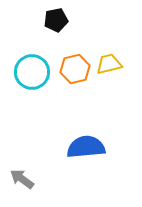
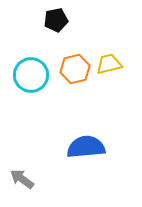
cyan circle: moved 1 px left, 3 px down
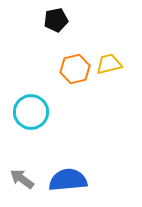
cyan circle: moved 37 px down
blue semicircle: moved 18 px left, 33 px down
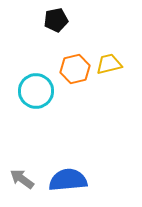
cyan circle: moved 5 px right, 21 px up
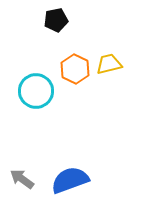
orange hexagon: rotated 20 degrees counterclockwise
blue semicircle: moved 2 px right; rotated 15 degrees counterclockwise
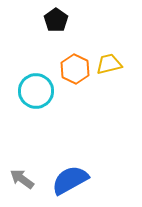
black pentagon: rotated 25 degrees counterclockwise
blue semicircle: rotated 9 degrees counterclockwise
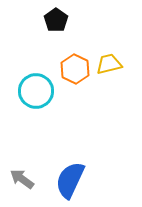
blue semicircle: rotated 36 degrees counterclockwise
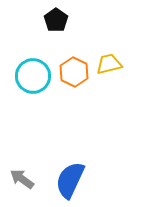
orange hexagon: moved 1 px left, 3 px down
cyan circle: moved 3 px left, 15 px up
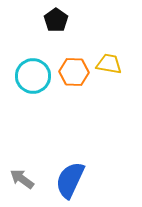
yellow trapezoid: rotated 24 degrees clockwise
orange hexagon: rotated 24 degrees counterclockwise
